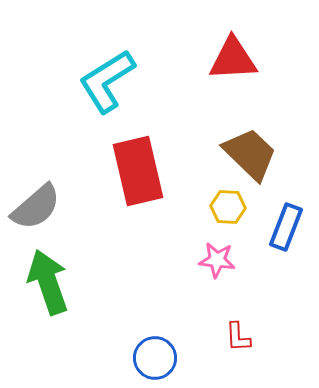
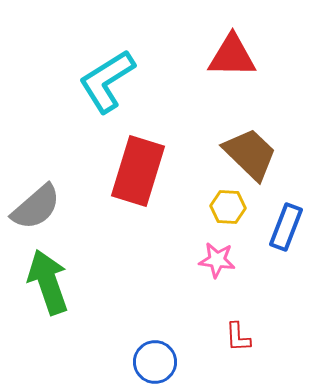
red triangle: moved 1 px left, 3 px up; rotated 4 degrees clockwise
red rectangle: rotated 30 degrees clockwise
blue circle: moved 4 px down
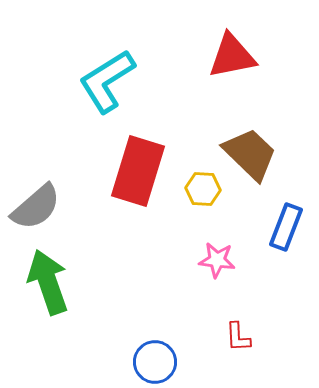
red triangle: rotated 12 degrees counterclockwise
yellow hexagon: moved 25 px left, 18 px up
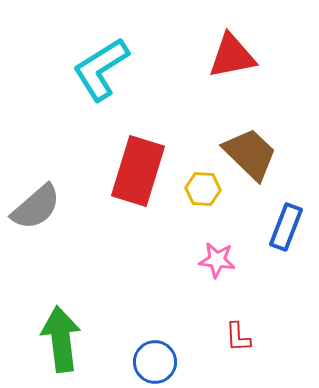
cyan L-shape: moved 6 px left, 12 px up
green arrow: moved 13 px right, 57 px down; rotated 12 degrees clockwise
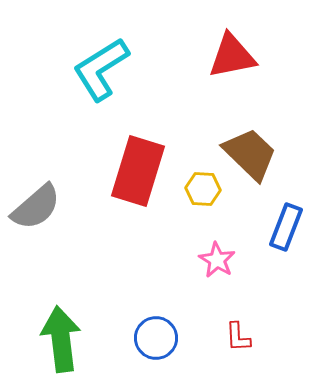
pink star: rotated 24 degrees clockwise
blue circle: moved 1 px right, 24 px up
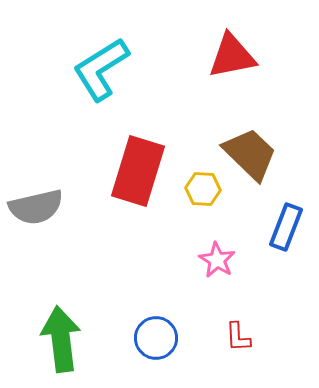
gray semicircle: rotated 28 degrees clockwise
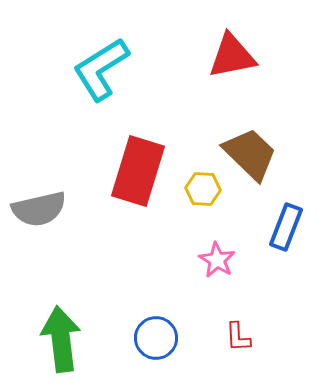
gray semicircle: moved 3 px right, 2 px down
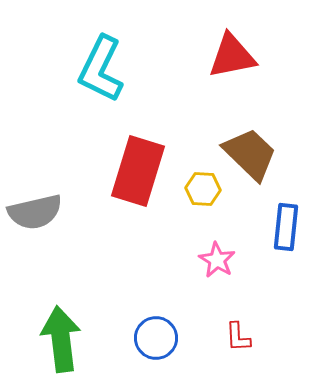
cyan L-shape: rotated 32 degrees counterclockwise
gray semicircle: moved 4 px left, 3 px down
blue rectangle: rotated 15 degrees counterclockwise
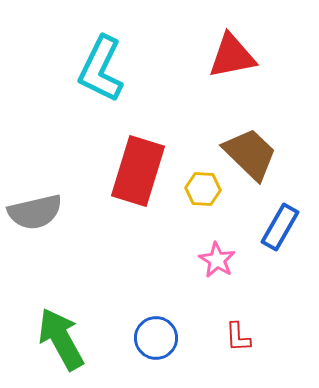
blue rectangle: moved 6 px left; rotated 24 degrees clockwise
green arrow: rotated 22 degrees counterclockwise
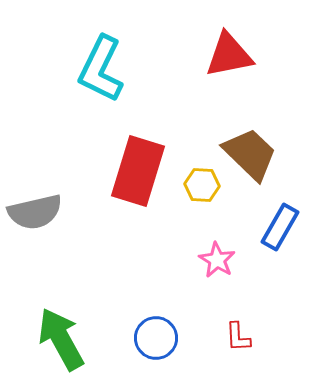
red triangle: moved 3 px left, 1 px up
yellow hexagon: moved 1 px left, 4 px up
